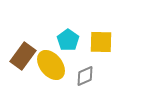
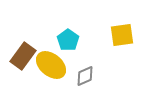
yellow square: moved 21 px right, 7 px up; rotated 10 degrees counterclockwise
yellow ellipse: rotated 12 degrees counterclockwise
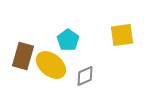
brown rectangle: rotated 20 degrees counterclockwise
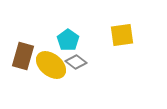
gray diamond: moved 9 px left, 14 px up; rotated 60 degrees clockwise
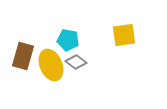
yellow square: moved 2 px right
cyan pentagon: rotated 25 degrees counterclockwise
yellow ellipse: rotated 28 degrees clockwise
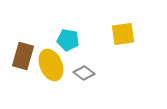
yellow square: moved 1 px left, 1 px up
gray diamond: moved 8 px right, 11 px down
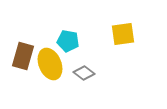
cyan pentagon: moved 1 px down
yellow ellipse: moved 1 px left, 1 px up
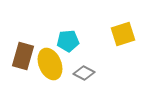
yellow square: rotated 10 degrees counterclockwise
cyan pentagon: rotated 15 degrees counterclockwise
gray diamond: rotated 10 degrees counterclockwise
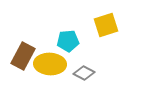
yellow square: moved 17 px left, 9 px up
brown rectangle: rotated 12 degrees clockwise
yellow ellipse: rotated 64 degrees counterclockwise
